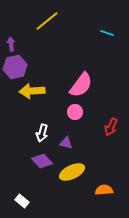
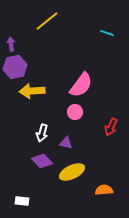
white rectangle: rotated 32 degrees counterclockwise
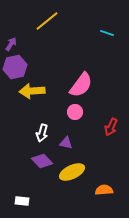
purple arrow: rotated 40 degrees clockwise
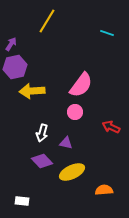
yellow line: rotated 20 degrees counterclockwise
red arrow: rotated 90 degrees clockwise
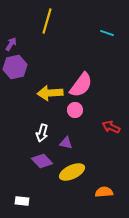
yellow line: rotated 15 degrees counterclockwise
yellow arrow: moved 18 px right, 2 px down
pink circle: moved 2 px up
orange semicircle: moved 2 px down
